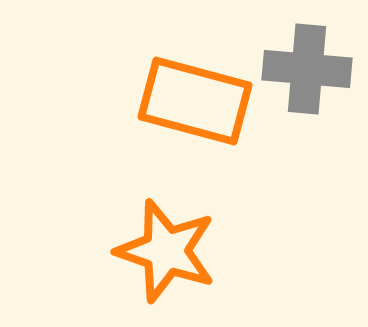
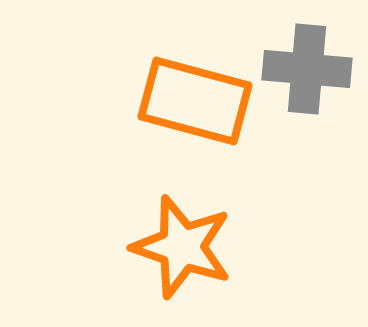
orange star: moved 16 px right, 4 px up
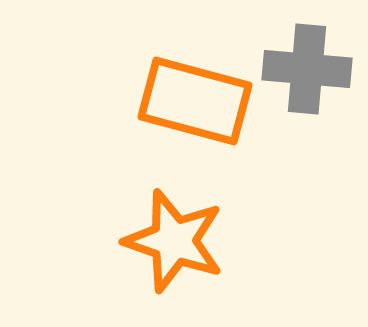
orange star: moved 8 px left, 6 px up
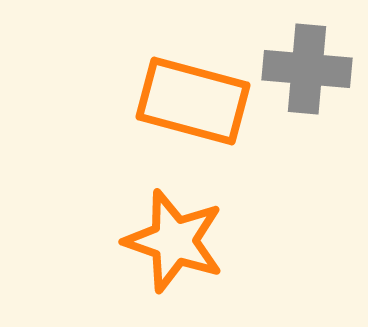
orange rectangle: moved 2 px left
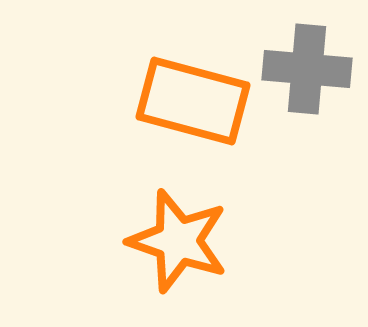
orange star: moved 4 px right
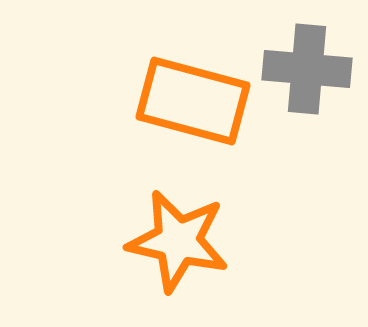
orange star: rotated 6 degrees counterclockwise
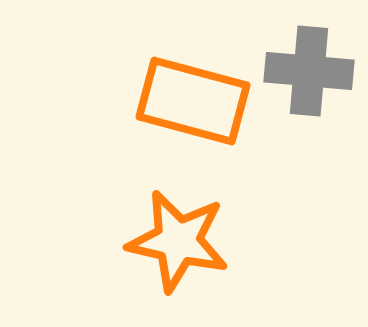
gray cross: moved 2 px right, 2 px down
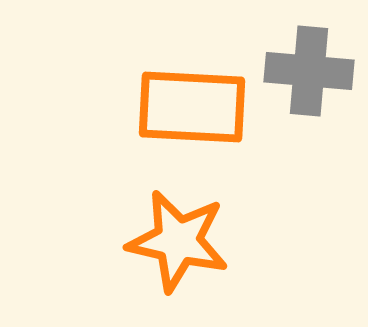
orange rectangle: moved 1 px left, 6 px down; rotated 12 degrees counterclockwise
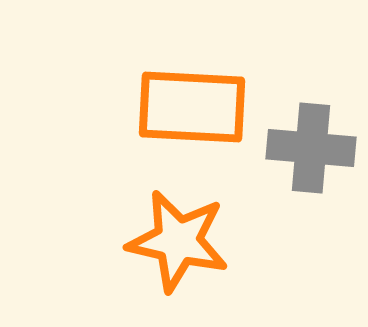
gray cross: moved 2 px right, 77 px down
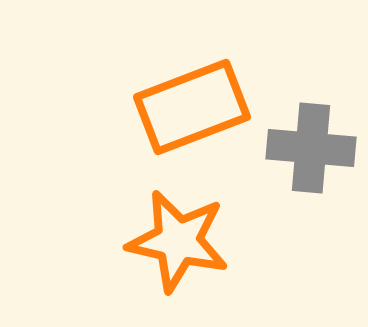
orange rectangle: rotated 24 degrees counterclockwise
